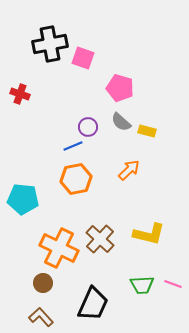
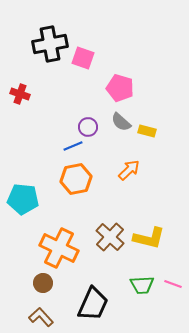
yellow L-shape: moved 4 px down
brown cross: moved 10 px right, 2 px up
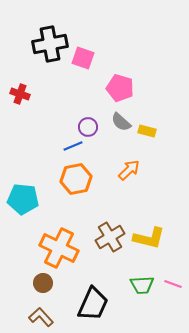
brown cross: rotated 16 degrees clockwise
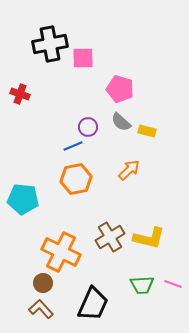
pink square: rotated 20 degrees counterclockwise
pink pentagon: moved 1 px down
orange cross: moved 2 px right, 4 px down
brown L-shape: moved 8 px up
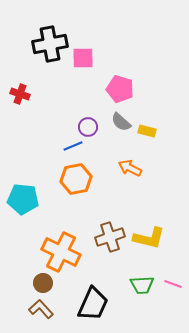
orange arrow: moved 1 px right, 2 px up; rotated 110 degrees counterclockwise
brown cross: rotated 12 degrees clockwise
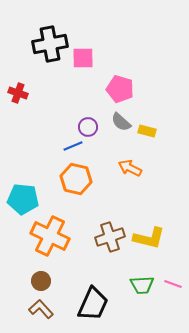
red cross: moved 2 px left, 1 px up
orange hexagon: rotated 24 degrees clockwise
orange cross: moved 11 px left, 16 px up
brown circle: moved 2 px left, 2 px up
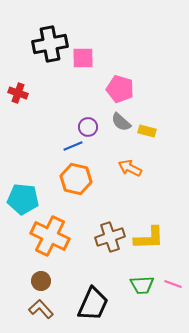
yellow L-shape: rotated 16 degrees counterclockwise
